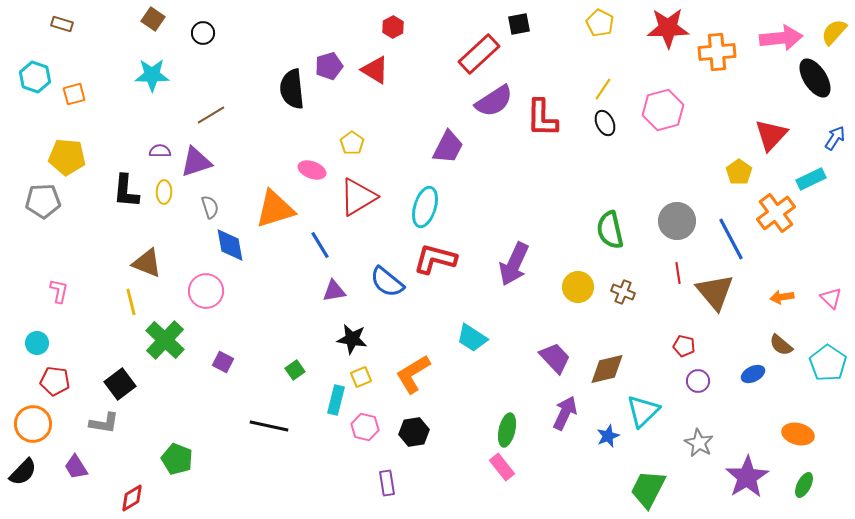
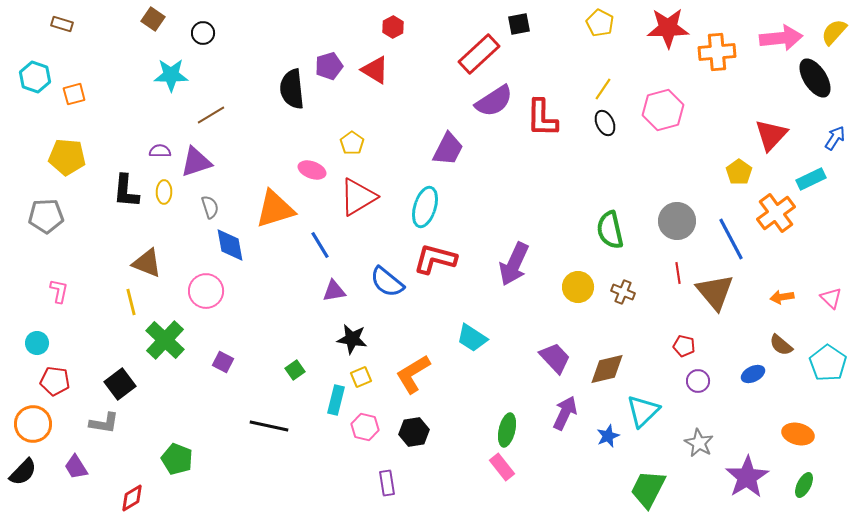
cyan star at (152, 75): moved 19 px right
purple trapezoid at (448, 147): moved 2 px down
gray pentagon at (43, 201): moved 3 px right, 15 px down
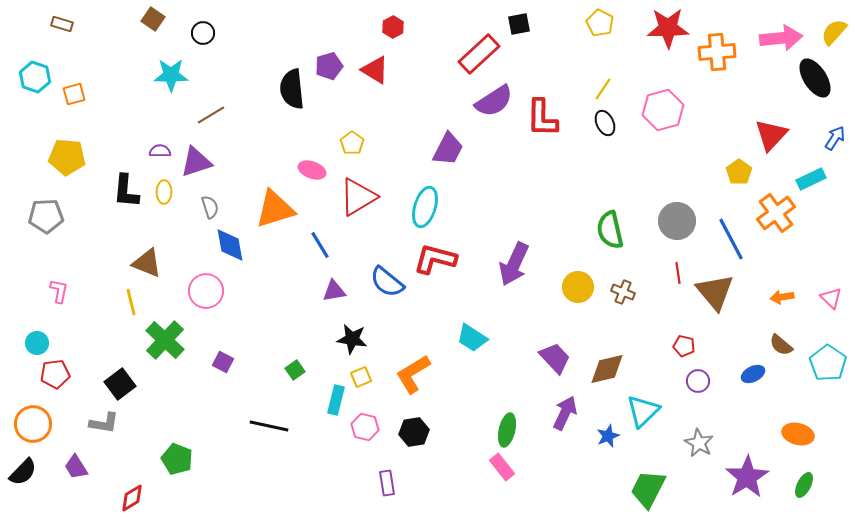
red pentagon at (55, 381): moved 7 px up; rotated 16 degrees counterclockwise
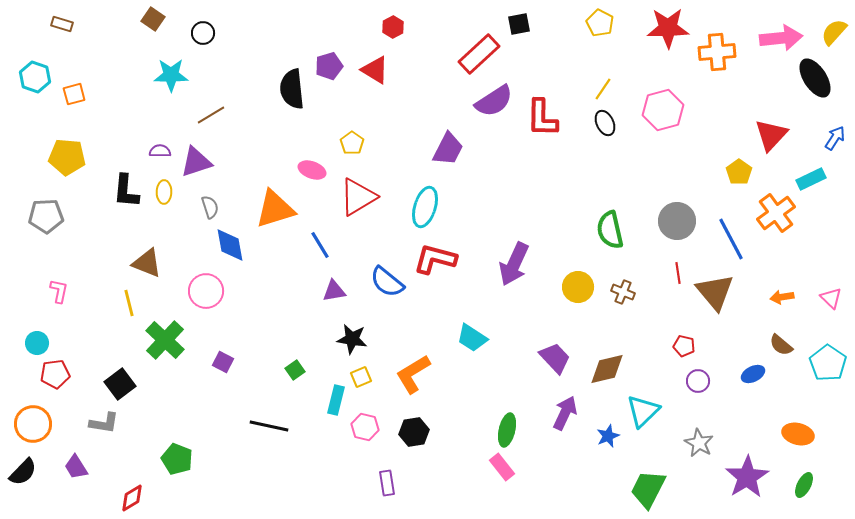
yellow line at (131, 302): moved 2 px left, 1 px down
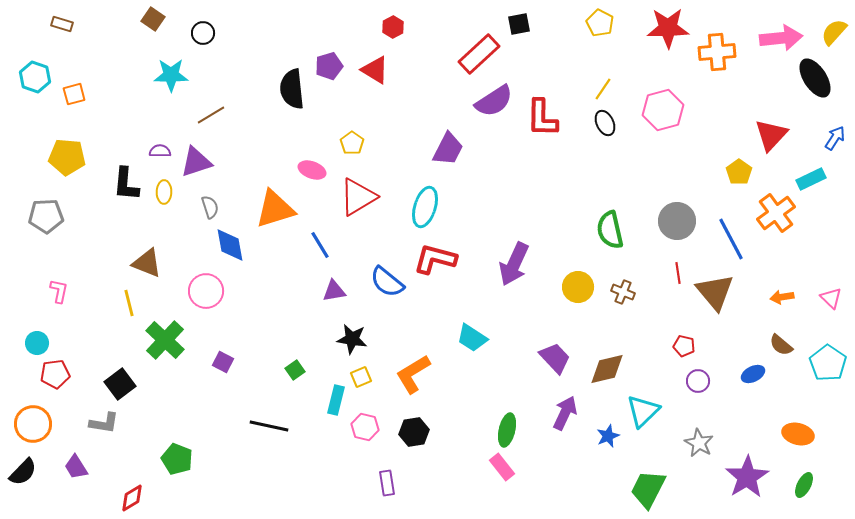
black L-shape at (126, 191): moved 7 px up
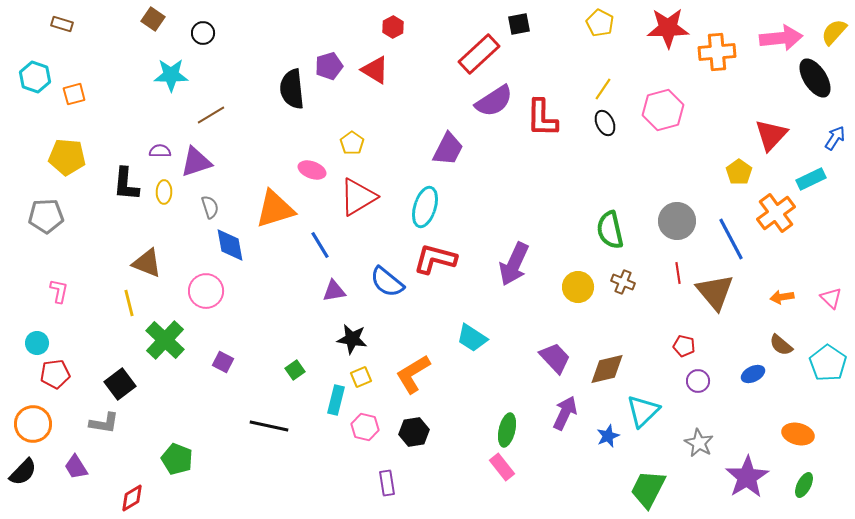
brown cross at (623, 292): moved 10 px up
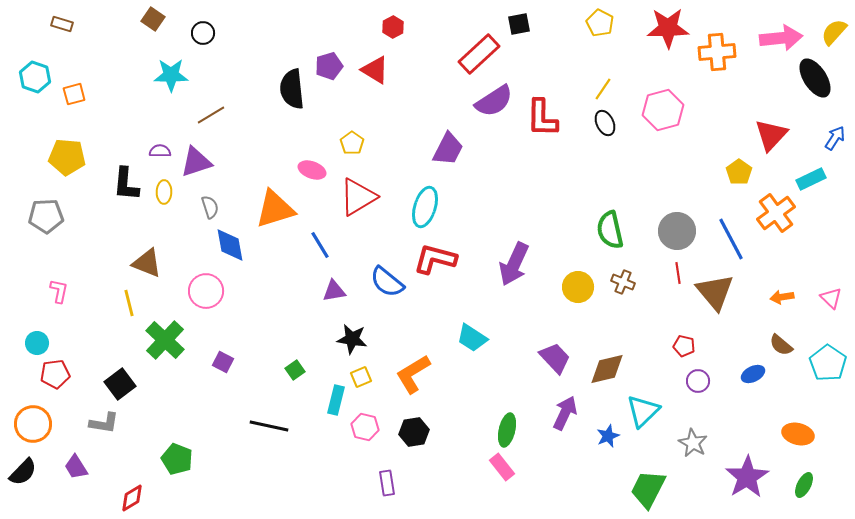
gray circle at (677, 221): moved 10 px down
gray star at (699, 443): moved 6 px left
